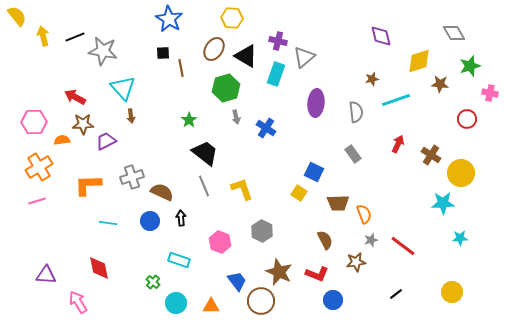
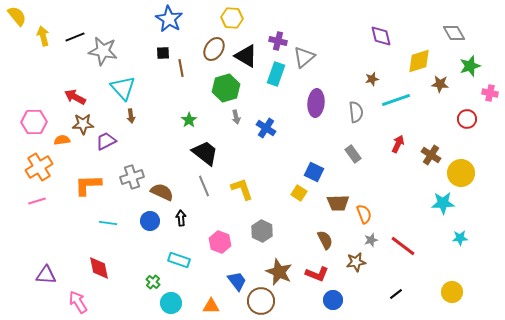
cyan circle at (176, 303): moved 5 px left
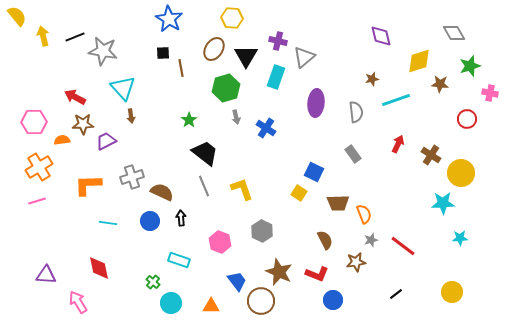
black triangle at (246, 56): rotated 30 degrees clockwise
cyan rectangle at (276, 74): moved 3 px down
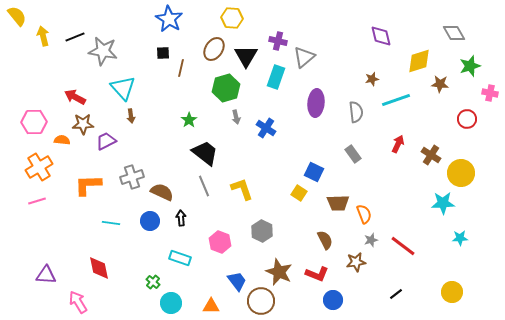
brown line at (181, 68): rotated 24 degrees clockwise
orange semicircle at (62, 140): rotated 14 degrees clockwise
cyan line at (108, 223): moved 3 px right
cyan rectangle at (179, 260): moved 1 px right, 2 px up
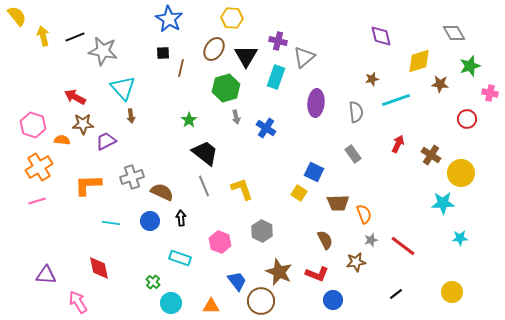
pink hexagon at (34, 122): moved 1 px left, 3 px down; rotated 20 degrees clockwise
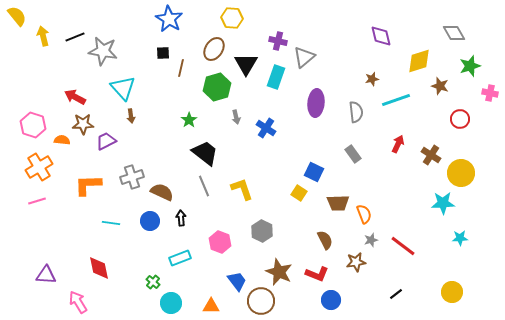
black triangle at (246, 56): moved 8 px down
brown star at (440, 84): moved 2 px down; rotated 12 degrees clockwise
green hexagon at (226, 88): moved 9 px left, 1 px up
red circle at (467, 119): moved 7 px left
cyan rectangle at (180, 258): rotated 40 degrees counterclockwise
blue circle at (333, 300): moved 2 px left
